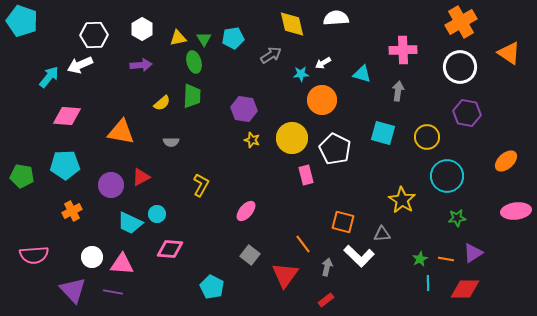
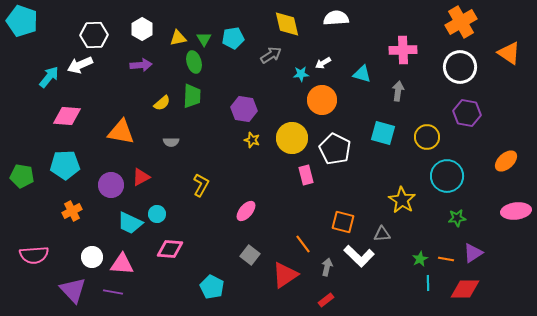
yellow diamond at (292, 24): moved 5 px left
red triangle at (285, 275): rotated 20 degrees clockwise
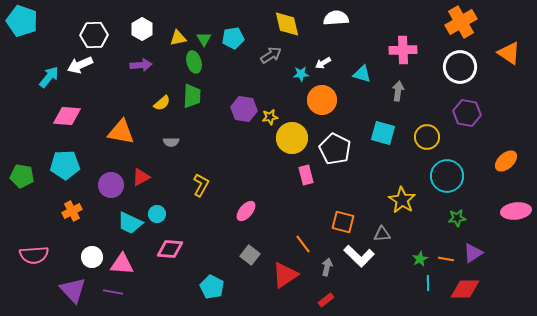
yellow star at (252, 140): moved 18 px right, 23 px up; rotated 28 degrees counterclockwise
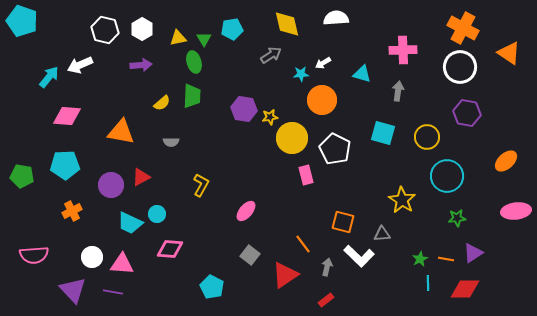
orange cross at (461, 22): moved 2 px right, 6 px down; rotated 32 degrees counterclockwise
white hexagon at (94, 35): moved 11 px right, 5 px up; rotated 16 degrees clockwise
cyan pentagon at (233, 38): moved 1 px left, 9 px up
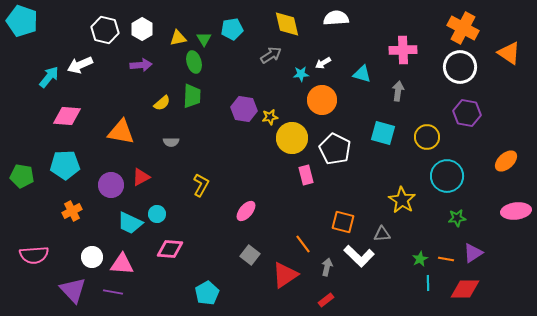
cyan pentagon at (212, 287): moved 5 px left, 6 px down; rotated 15 degrees clockwise
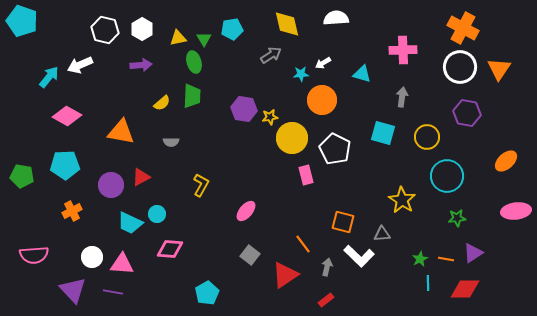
orange triangle at (509, 53): moved 10 px left, 16 px down; rotated 30 degrees clockwise
gray arrow at (398, 91): moved 4 px right, 6 px down
pink diamond at (67, 116): rotated 24 degrees clockwise
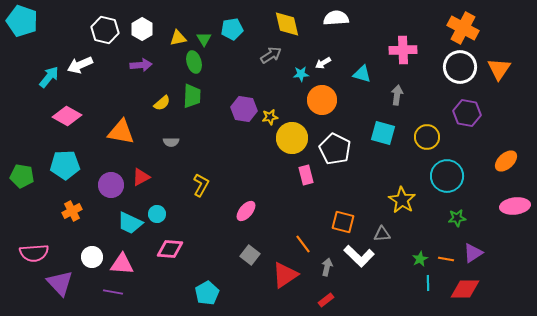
gray arrow at (402, 97): moved 5 px left, 2 px up
pink ellipse at (516, 211): moved 1 px left, 5 px up
pink semicircle at (34, 255): moved 2 px up
purple triangle at (73, 290): moved 13 px left, 7 px up
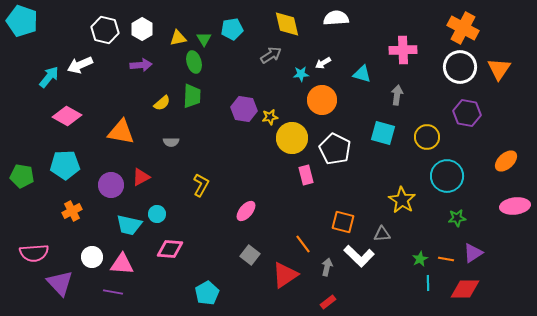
cyan trapezoid at (130, 223): moved 1 px left, 2 px down; rotated 12 degrees counterclockwise
red rectangle at (326, 300): moved 2 px right, 2 px down
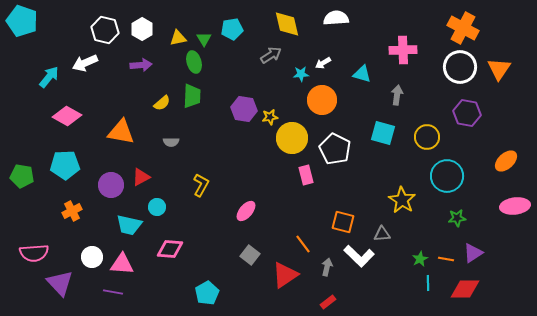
white arrow at (80, 65): moved 5 px right, 2 px up
cyan circle at (157, 214): moved 7 px up
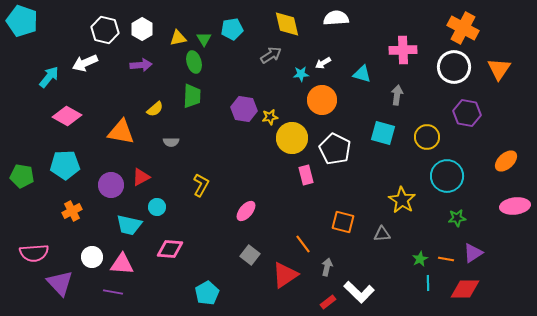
white circle at (460, 67): moved 6 px left
yellow semicircle at (162, 103): moved 7 px left, 6 px down
white L-shape at (359, 256): moved 36 px down
